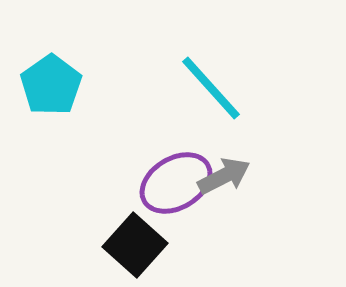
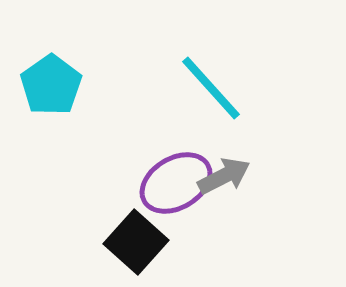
black square: moved 1 px right, 3 px up
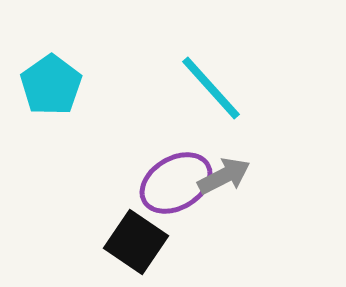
black square: rotated 8 degrees counterclockwise
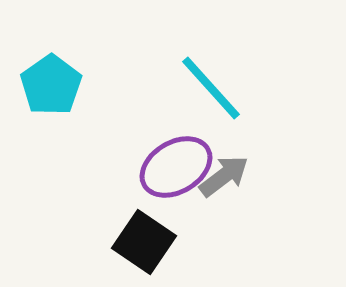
gray arrow: rotated 10 degrees counterclockwise
purple ellipse: moved 16 px up
black square: moved 8 px right
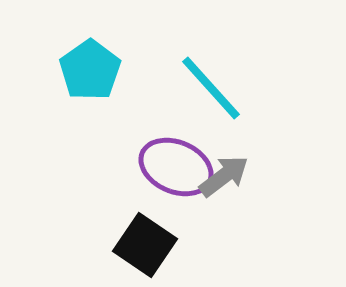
cyan pentagon: moved 39 px right, 15 px up
purple ellipse: rotated 54 degrees clockwise
black square: moved 1 px right, 3 px down
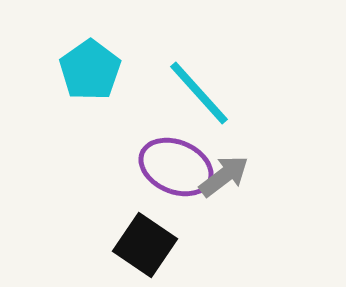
cyan line: moved 12 px left, 5 px down
